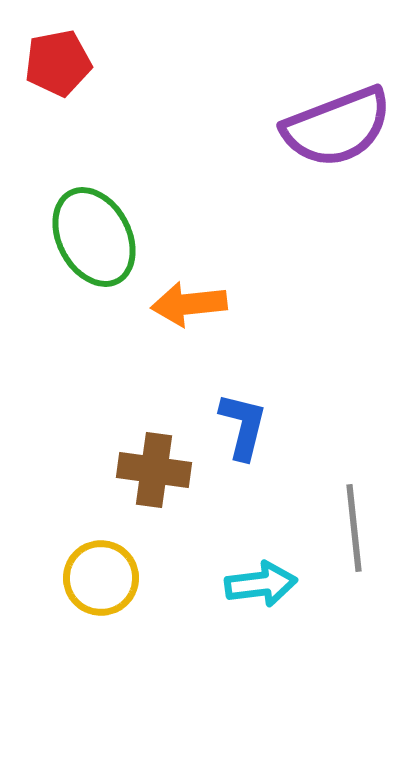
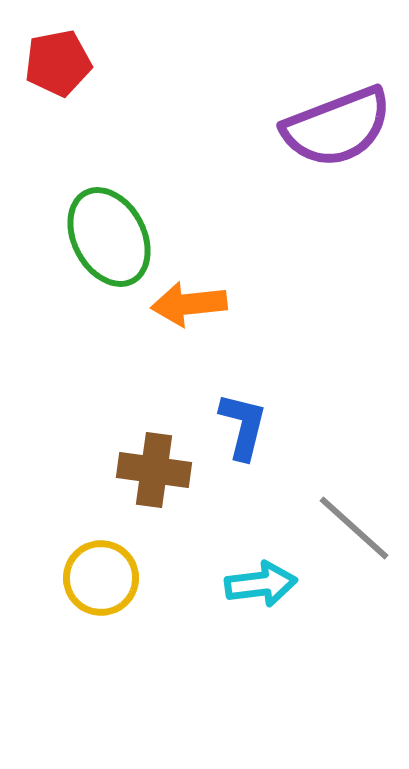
green ellipse: moved 15 px right
gray line: rotated 42 degrees counterclockwise
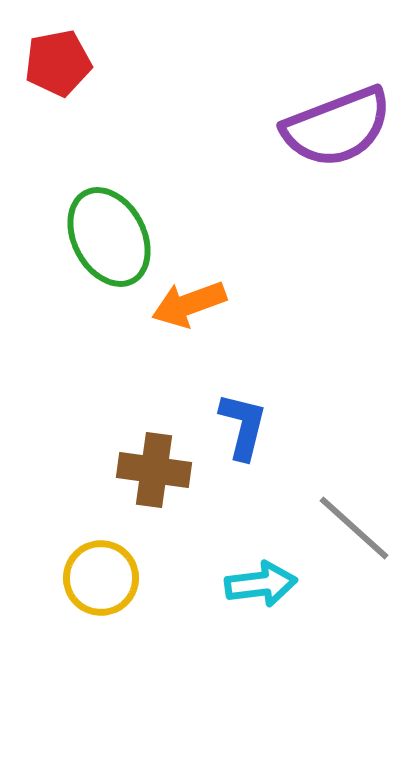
orange arrow: rotated 14 degrees counterclockwise
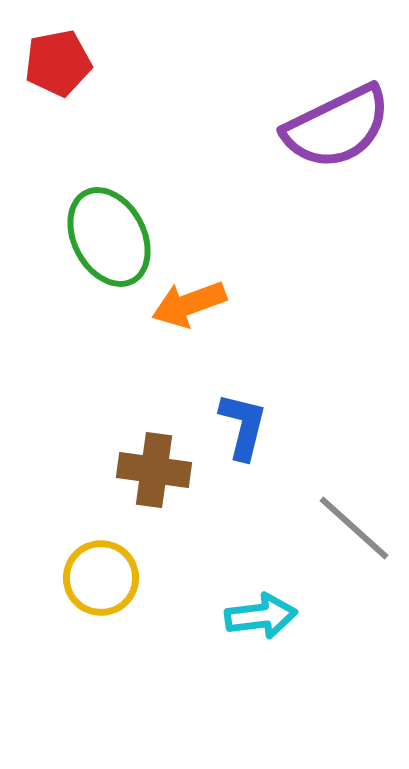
purple semicircle: rotated 5 degrees counterclockwise
cyan arrow: moved 32 px down
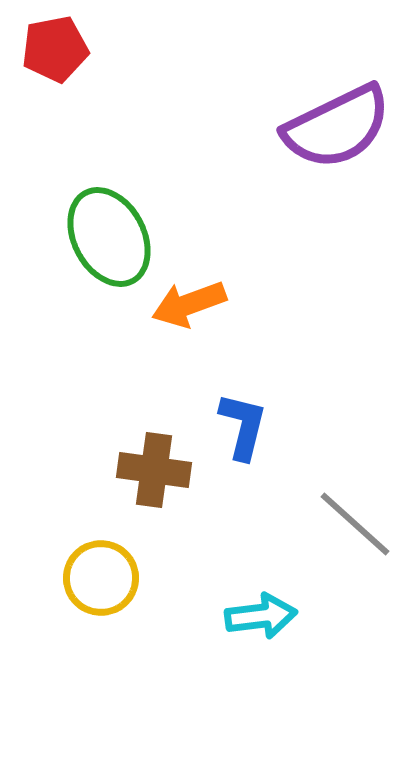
red pentagon: moved 3 px left, 14 px up
gray line: moved 1 px right, 4 px up
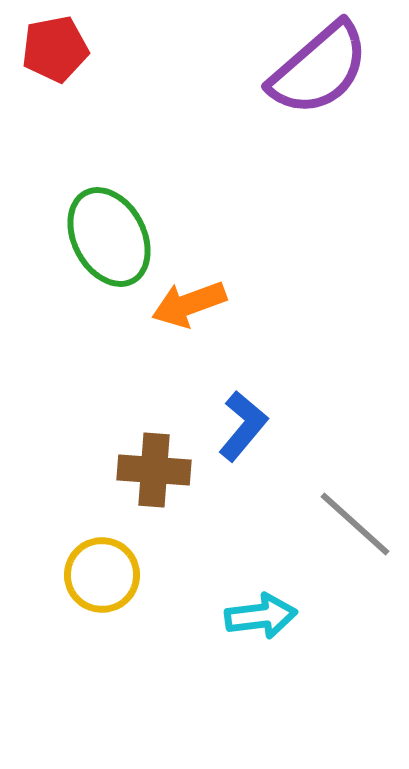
purple semicircle: moved 18 px left, 58 px up; rotated 15 degrees counterclockwise
blue L-shape: rotated 26 degrees clockwise
brown cross: rotated 4 degrees counterclockwise
yellow circle: moved 1 px right, 3 px up
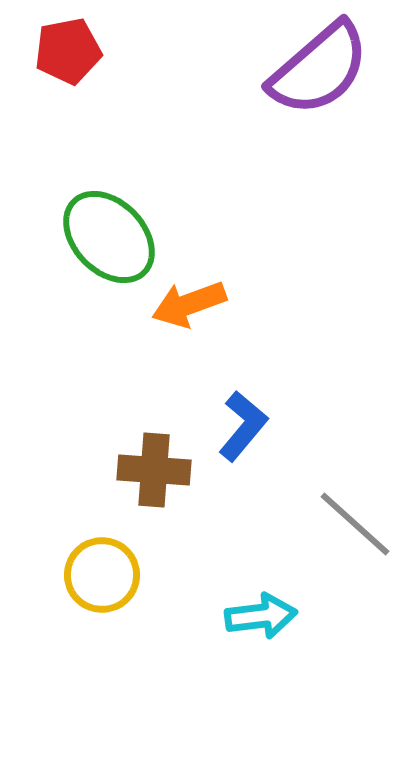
red pentagon: moved 13 px right, 2 px down
green ellipse: rotated 16 degrees counterclockwise
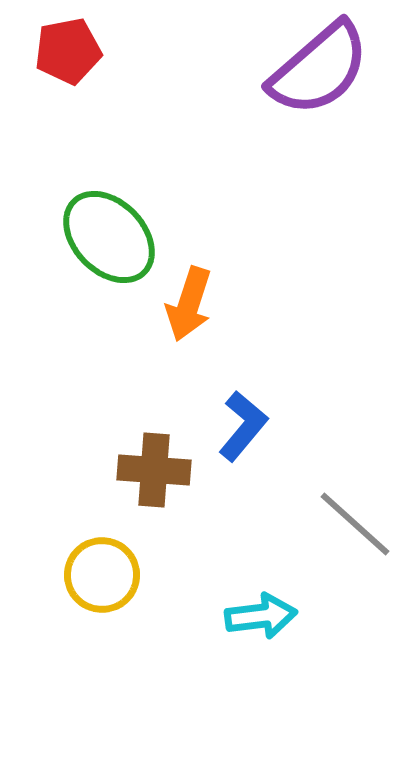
orange arrow: rotated 52 degrees counterclockwise
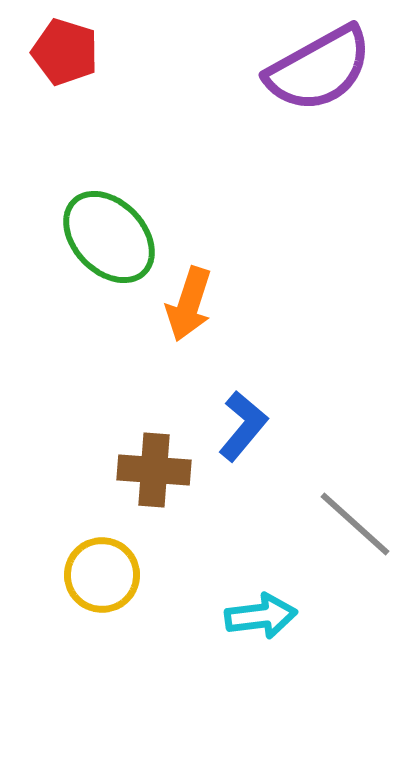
red pentagon: moved 3 px left, 1 px down; rotated 28 degrees clockwise
purple semicircle: rotated 12 degrees clockwise
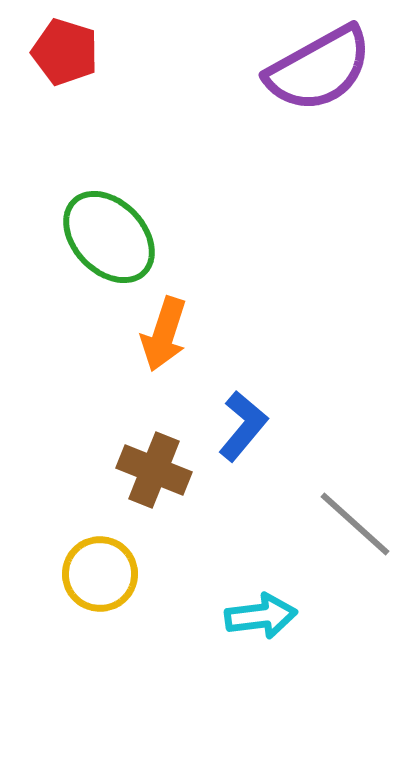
orange arrow: moved 25 px left, 30 px down
brown cross: rotated 18 degrees clockwise
yellow circle: moved 2 px left, 1 px up
